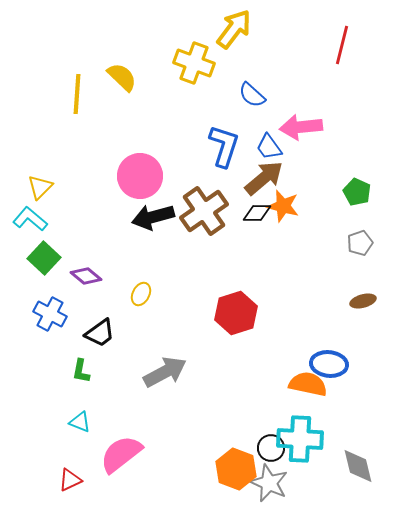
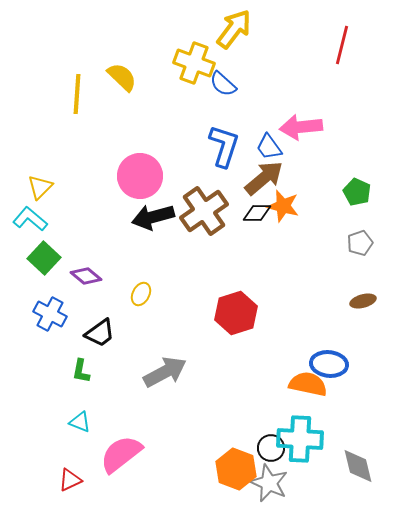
blue semicircle: moved 29 px left, 11 px up
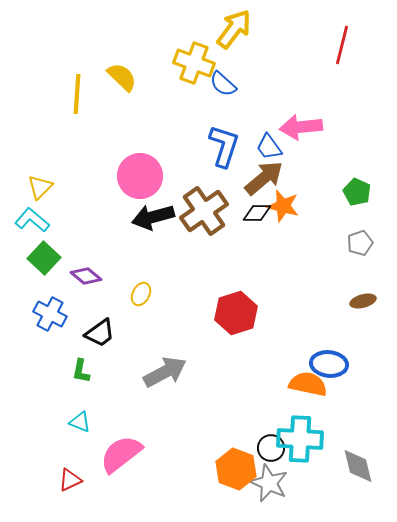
cyan L-shape: moved 2 px right, 1 px down
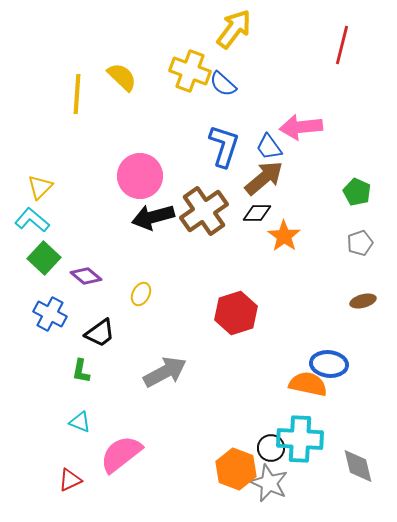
yellow cross: moved 4 px left, 8 px down
orange star: moved 1 px right, 30 px down; rotated 20 degrees clockwise
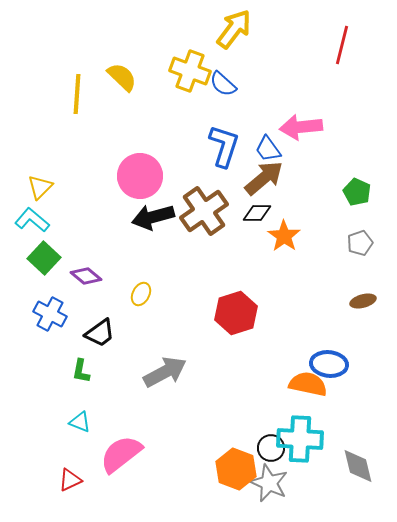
blue trapezoid: moved 1 px left, 2 px down
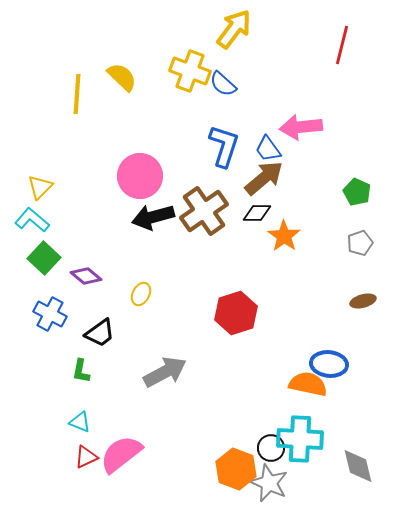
red triangle: moved 16 px right, 23 px up
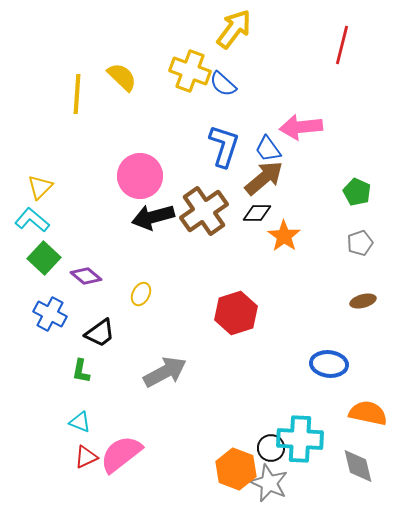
orange semicircle: moved 60 px right, 29 px down
